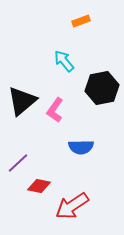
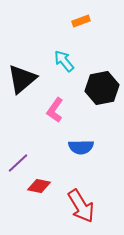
black triangle: moved 22 px up
red arrow: moved 9 px right; rotated 88 degrees counterclockwise
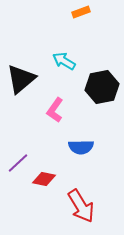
orange rectangle: moved 9 px up
cyan arrow: rotated 20 degrees counterclockwise
black triangle: moved 1 px left
black hexagon: moved 1 px up
red diamond: moved 5 px right, 7 px up
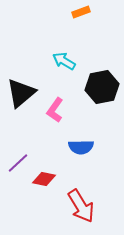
black triangle: moved 14 px down
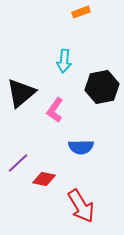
cyan arrow: rotated 115 degrees counterclockwise
